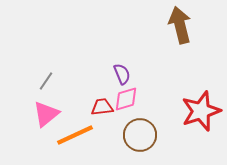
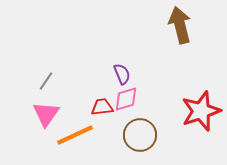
pink triangle: rotated 16 degrees counterclockwise
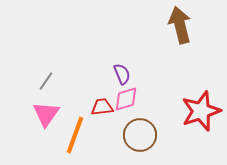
orange line: rotated 45 degrees counterclockwise
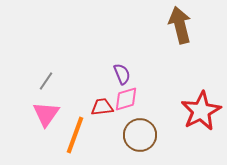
red star: rotated 9 degrees counterclockwise
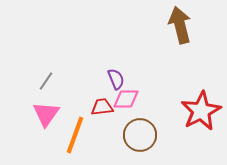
purple semicircle: moved 6 px left, 5 px down
pink diamond: rotated 16 degrees clockwise
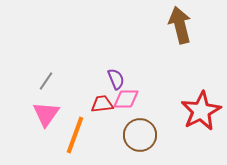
red trapezoid: moved 3 px up
